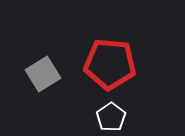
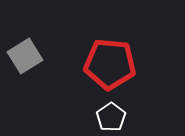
gray square: moved 18 px left, 18 px up
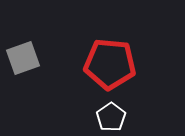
gray square: moved 2 px left, 2 px down; rotated 12 degrees clockwise
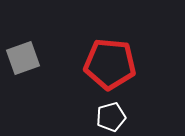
white pentagon: rotated 20 degrees clockwise
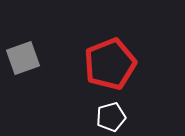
red pentagon: rotated 27 degrees counterclockwise
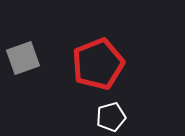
red pentagon: moved 12 px left
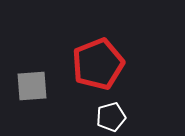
gray square: moved 9 px right, 28 px down; rotated 16 degrees clockwise
